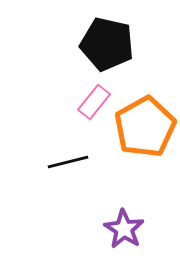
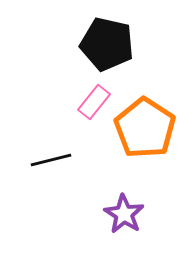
orange pentagon: moved 1 px down; rotated 10 degrees counterclockwise
black line: moved 17 px left, 2 px up
purple star: moved 15 px up
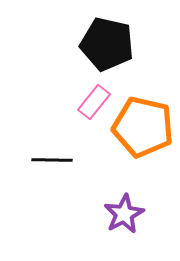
orange pentagon: moved 2 px left, 1 px up; rotated 20 degrees counterclockwise
black line: moved 1 px right; rotated 15 degrees clockwise
purple star: rotated 12 degrees clockwise
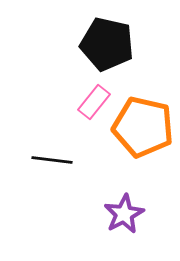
black line: rotated 6 degrees clockwise
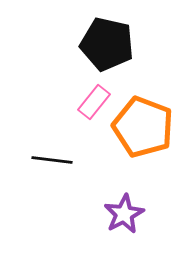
orange pentagon: rotated 8 degrees clockwise
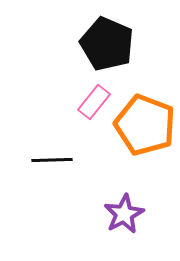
black pentagon: rotated 10 degrees clockwise
orange pentagon: moved 2 px right, 2 px up
black line: rotated 9 degrees counterclockwise
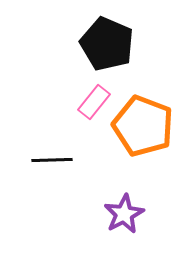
orange pentagon: moved 2 px left, 1 px down
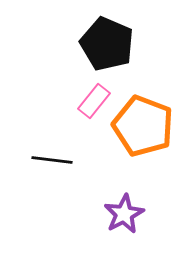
pink rectangle: moved 1 px up
black line: rotated 9 degrees clockwise
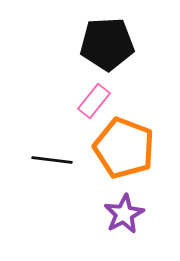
black pentagon: rotated 26 degrees counterclockwise
orange pentagon: moved 19 px left, 22 px down
